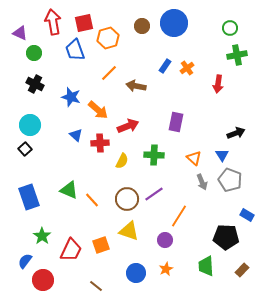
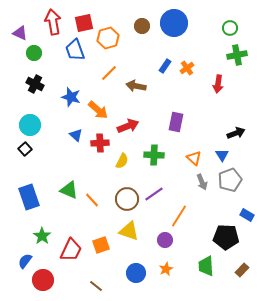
gray pentagon at (230, 180): rotated 30 degrees clockwise
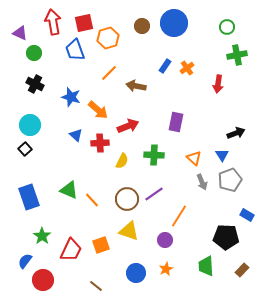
green circle at (230, 28): moved 3 px left, 1 px up
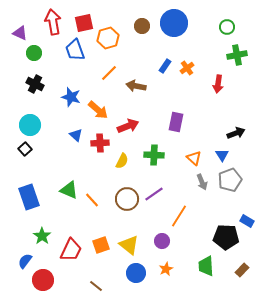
blue rectangle at (247, 215): moved 6 px down
yellow triangle at (129, 231): moved 14 px down; rotated 20 degrees clockwise
purple circle at (165, 240): moved 3 px left, 1 px down
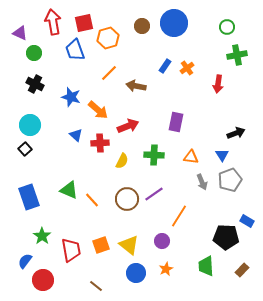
orange triangle at (194, 158): moved 3 px left, 1 px up; rotated 35 degrees counterclockwise
red trapezoid at (71, 250): rotated 35 degrees counterclockwise
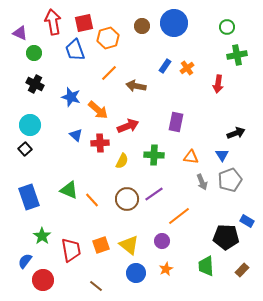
orange line at (179, 216): rotated 20 degrees clockwise
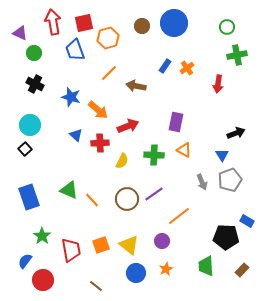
orange triangle at (191, 157): moved 7 px left, 7 px up; rotated 21 degrees clockwise
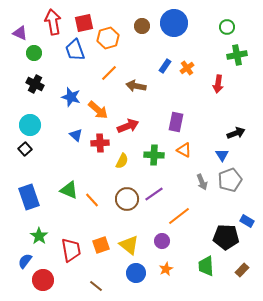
green star at (42, 236): moved 3 px left
